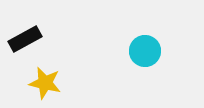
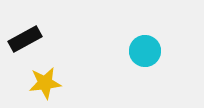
yellow star: rotated 20 degrees counterclockwise
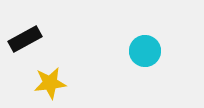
yellow star: moved 5 px right
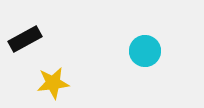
yellow star: moved 3 px right
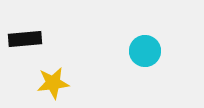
black rectangle: rotated 24 degrees clockwise
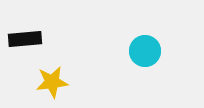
yellow star: moved 1 px left, 1 px up
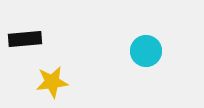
cyan circle: moved 1 px right
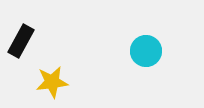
black rectangle: moved 4 px left, 2 px down; rotated 56 degrees counterclockwise
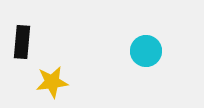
black rectangle: moved 1 px right, 1 px down; rotated 24 degrees counterclockwise
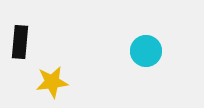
black rectangle: moved 2 px left
